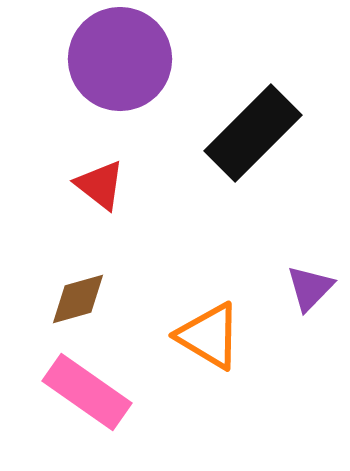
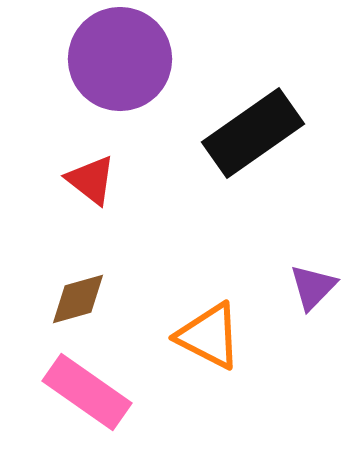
black rectangle: rotated 10 degrees clockwise
red triangle: moved 9 px left, 5 px up
purple triangle: moved 3 px right, 1 px up
orange triangle: rotated 4 degrees counterclockwise
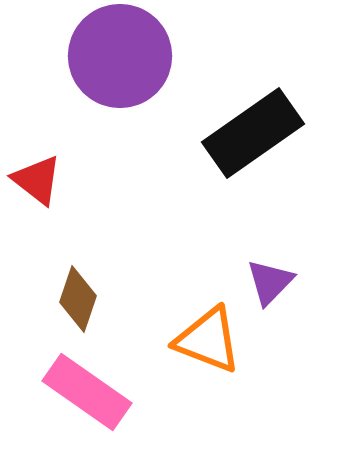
purple circle: moved 3 px up
red triangle: moved 54 px left
purple triangle: moved 43 px left, 5 px up
brown diamond: rotated 56 degrees counterclockwise
orange triangle: moved 1 px left, 4 px down; rotated 6 degrees counterclockwise
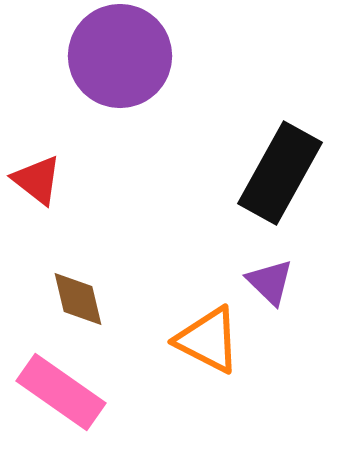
black rectangle: moved 27 px right, 40 px down; rotated 26 degrees counterclockwise
purple triangle: rotated 30 degrees counterclockwise
brown diamond: rotated 32 degrees counterclockwise
orange triangle: rotated 6 degrees clockwise
pink rectangle: moved 26 px left
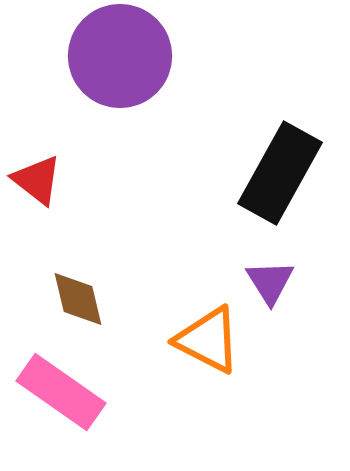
purple triangle: rotated 14 degrees clockwise
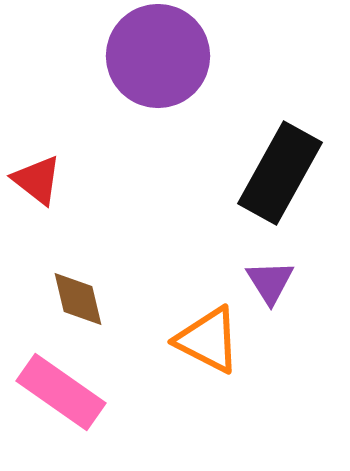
purple circle: moved 38 px right
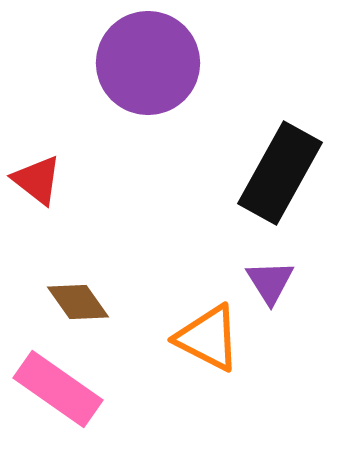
purple circle: moved 10 px left, 7 px down
brown diamond: moved 3 px down; rotated 22 degrees counterclockwise
orange triangle: moved 2 px up
pink rectangle: moved 3 px left, 3 px up
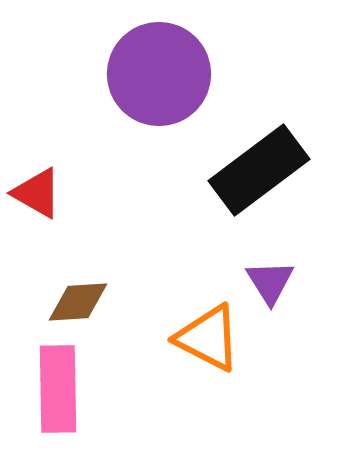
purple circle: moved 11 px right, 11 px down
black rectangle: moved 21 px left, 3 px up; rotated 24 degrees clockwise
red triangle: moved 13 px down; rotated 8 degrees counterclockwise
brown diamond: rotated 58 degrees counterclockwise
pink rectangle: rotated 54 degrees clockwise
